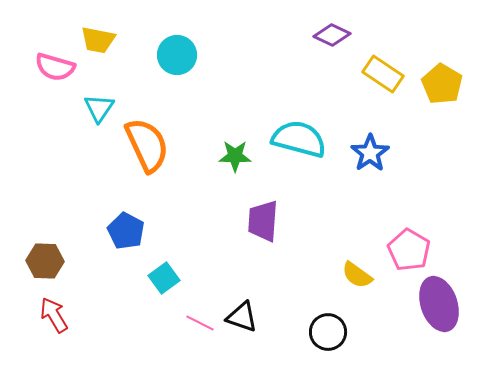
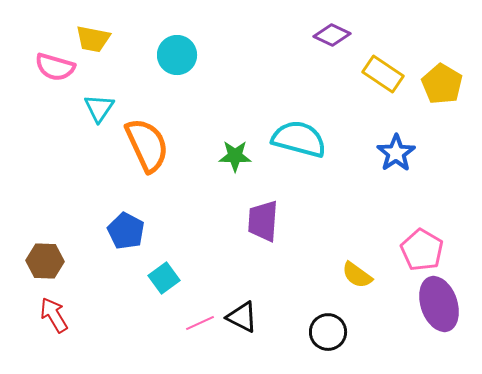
yellow trapezoid: moved 5 px left, 1 px up
blue star: moved 26 px right
pink pentagon: moved 13 px right
black triangle: rotated 8 degrees clockwise
pink line: rotated 52 degrees counterclockwise
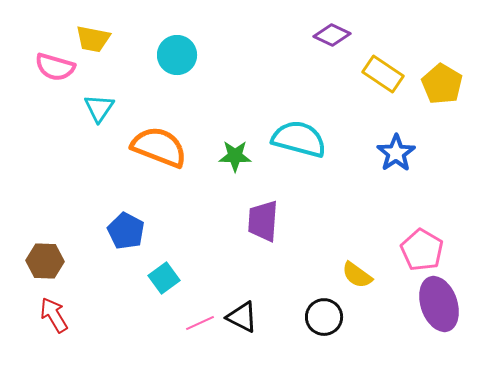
orange semicircle: moved 12 px right, 2 px down; rotated 44 degrees counterclockwise
black circle: moved 4 px left, 15 px up
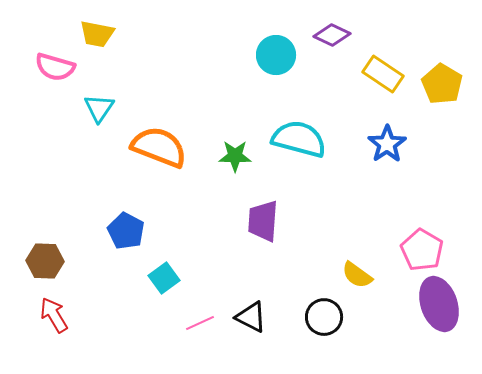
yellow trapezoid: moved 4 px right, 5 px up
cyan circle: moved 99 px right
blue star: moved 9 px left, 9 px up
black triangle: moved 9 px right
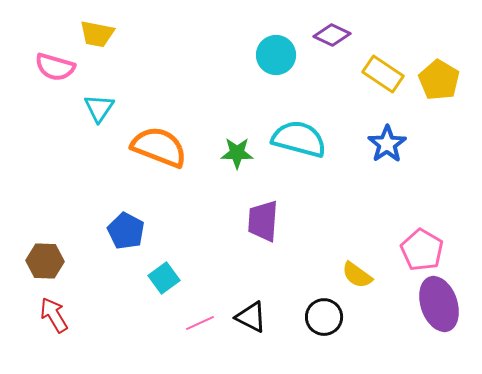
yellow pentagon: moved 3 px left, 4 px up
green star: moved 2 px right, 3 px up
